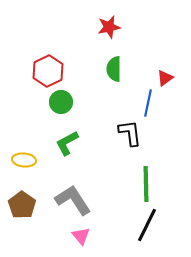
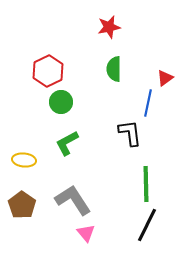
pink triangle: moved 5 px right, 3 px up
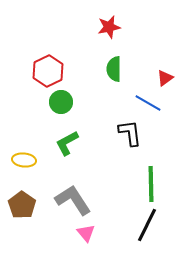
blue line: rotated 72 degrees counterclockwise
green line: moved 5 px right
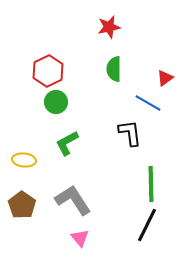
green circle: moved 5 px left
pink triangle: moved 6 px left, 5 px down
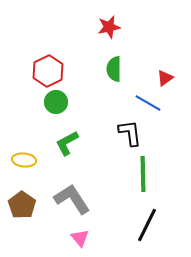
green line: moved 8 px left, 10 px up
gray L-shape: moved 1 px left, 1 px up
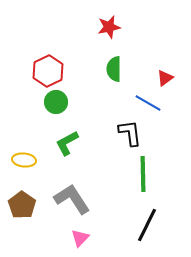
pink triangle: rotated 24 degrees clockwise
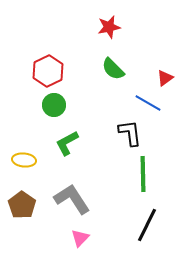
green semicircle: moved 1 px left; rotated 45 degrees counterclockwise
green circle: moved 2 px left, 3 px down
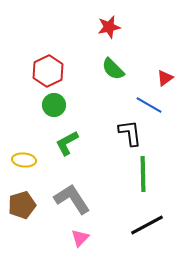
blue line: moved 1 px right, 2 px down
brown pentagon: rotated 20 degrees clockwise
black line: rotated 36 degrees clockwise
